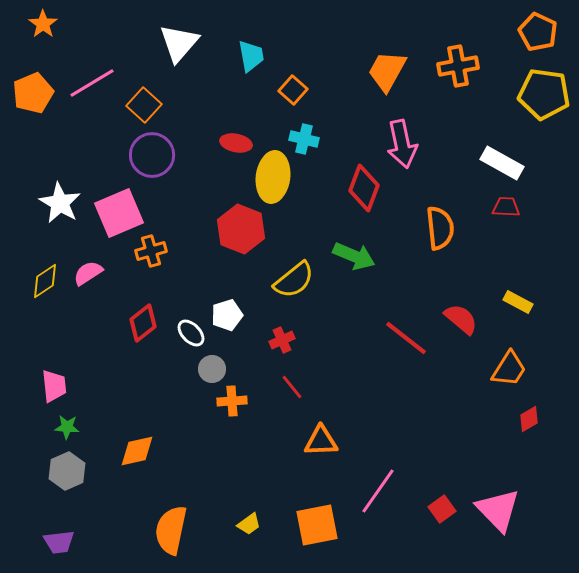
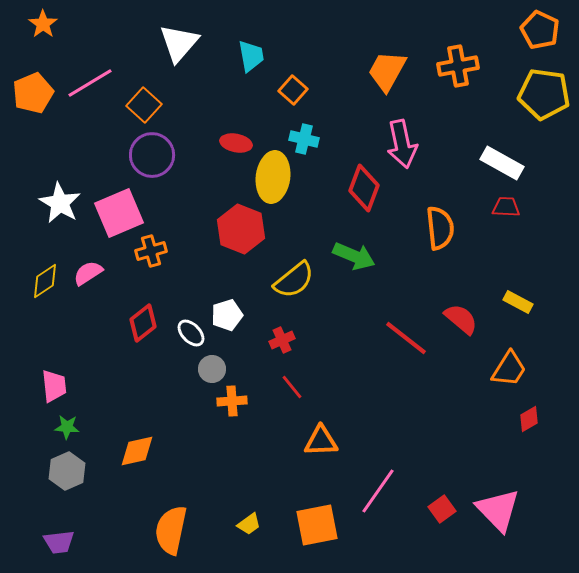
orange pentagon at (538, 32): moved 2 px right, 2 px up
pink line at (92, 83): moved 2 px left
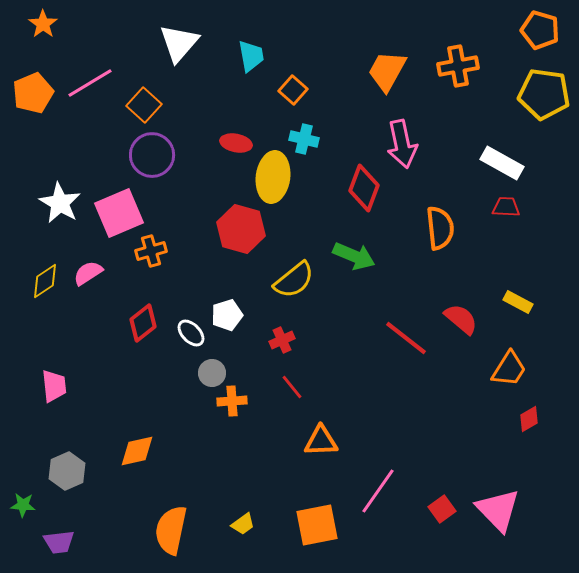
orange pentagon at (540, 30): rotated 9 degrees counterclockwise
red hexagon at (241, 229): rotated 6 degrees counterclockwise
gray circle at (212, 369): moved 4 px down
green star at (67, 427): moved 44 px left, 78 px down
yellow trapezoid at (249, 524): moved 6 px left
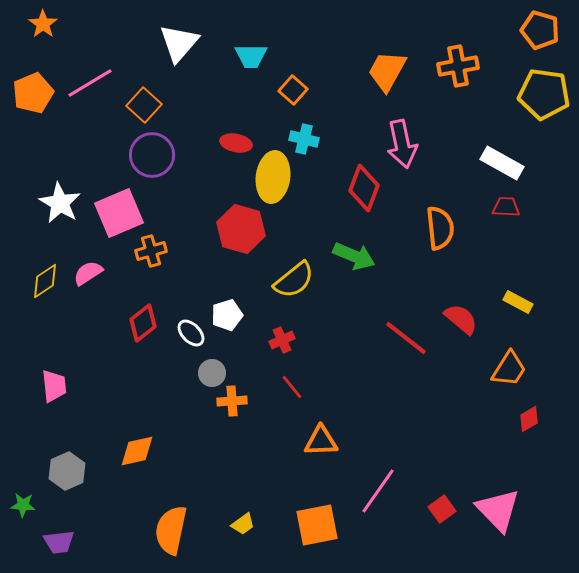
cyan trapezoid at (251, 56): rotated 100 degrees clockwise
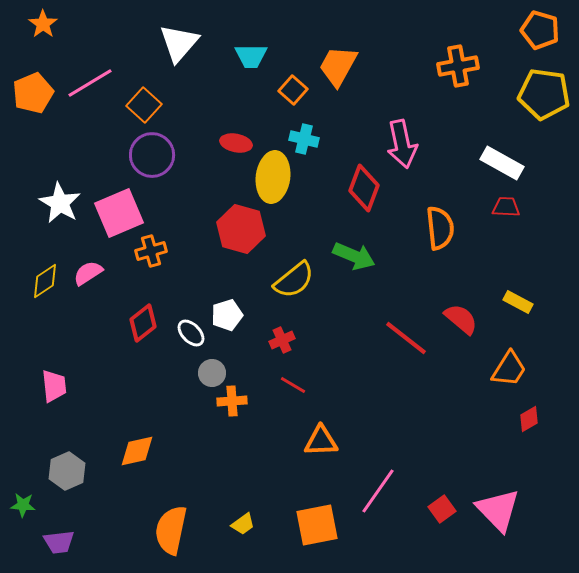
orange trapezoid at (387, 71): moved 49 px left, 5 px up
red line at (292, 387): moved 1 px right, 2 px up; rotated 20 degrees counterclockwise
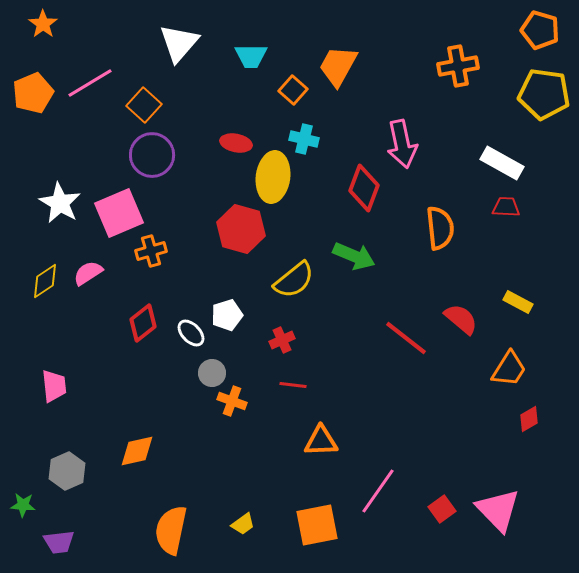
red line at (293, 385): rotated 24 degrees counterclockwise
orange cross at (232, 401): rotated 24 degrees clockwise
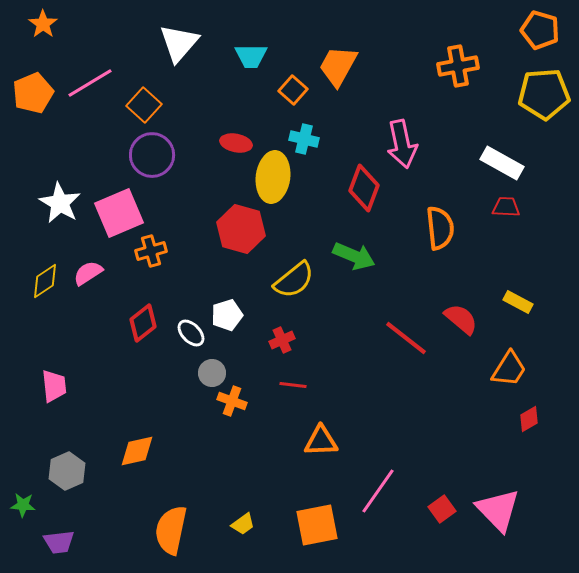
yellow pentagon at (544, 94): rotated 12 degrees counterclockwise
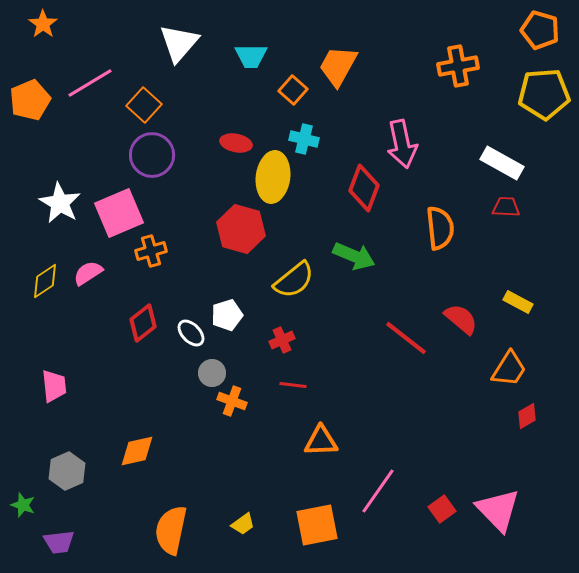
orange pentagon at (33, 93): moved 3 px left, 7 px down
red diamond at (529, 419): moved 2 px left, 3 px up
green star at (23, 505): rotated 15 degrees clockwise
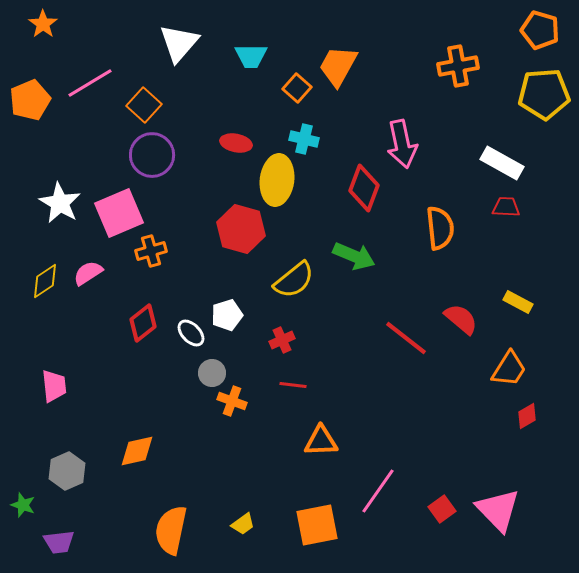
orange square at (293, 90): moved 4 px right, 2 px up
yellow ellipse at (273, 177): moved 4 px right, 3 px down
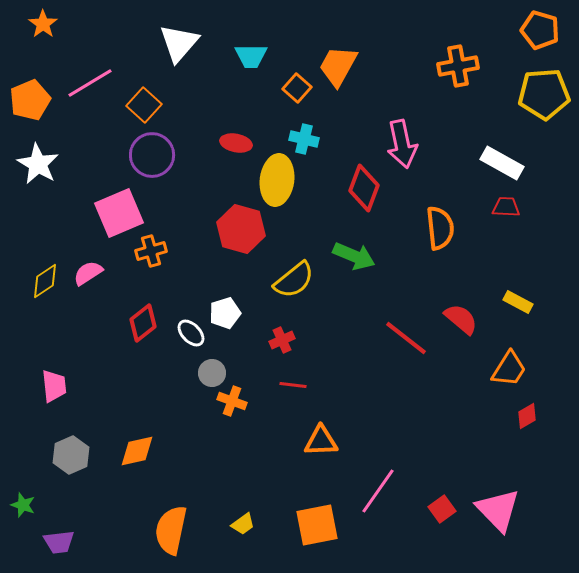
white star at (60, 203): moved 22 px left, 39 px up
white pentagon at (227, 315): moved 2 px left, 2 px up
gray hexagon at (67, 471): moved 4 px right, 16 px up
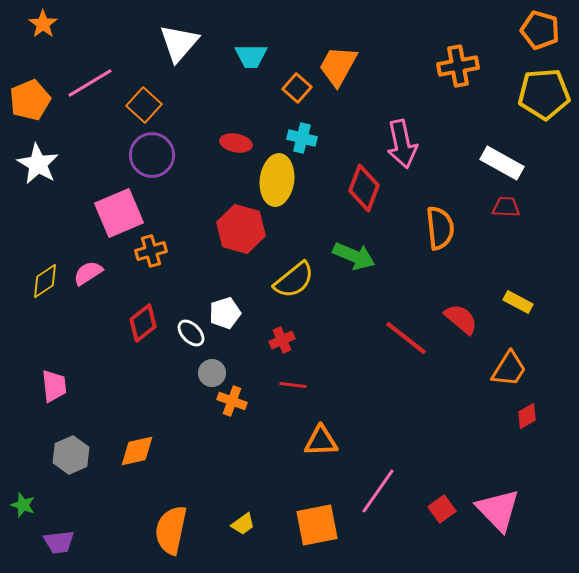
cyan cross at (304, 139): moved 2 px left, 1 px up
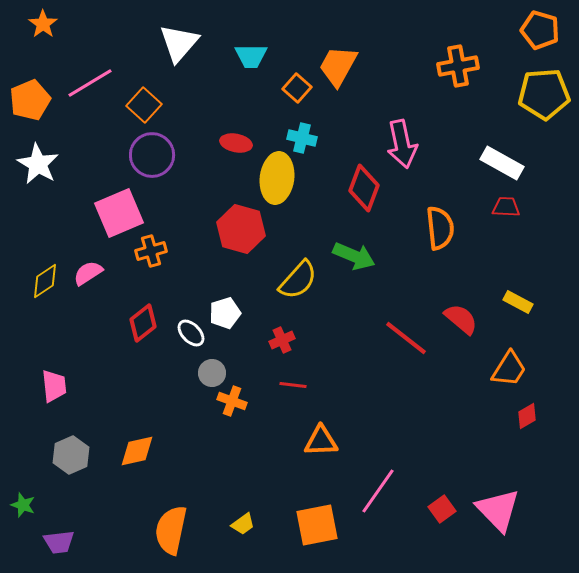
yellow ellipse at (277, 180): moved 2 px up
yellow semicircle at (294, 280): moved 4 px right; rotated 9 degrees counterclockwise
